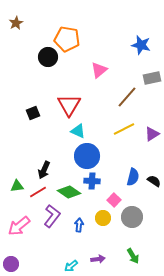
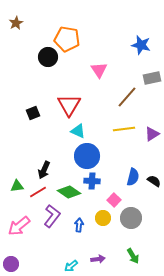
pink triangle: rotated 24 degrees counterclockwise
yellow line: rotated 20 degrees clockwise
gray circle: moved 1 px left, 1 px down
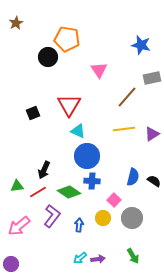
gray circle: moved 1 px right
cyan arrow: moved 9 px right, 8 px up
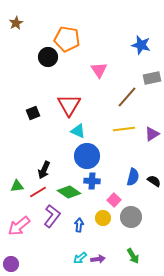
gray circle: moved 1 px left, 1 px up
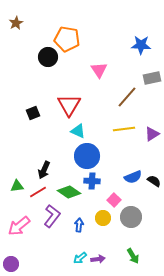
blue star: rotated 12 degrees counterclockwise
blue semicircle: rotated 54 degrees clockwise
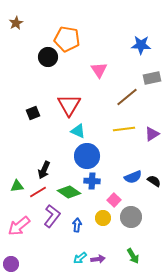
brown line: rotated 10 degrees clockwise
blue arrow: moved 2 px left
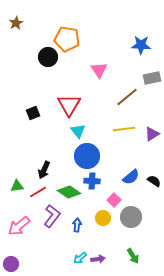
cyan triangle: rotated 28 degrees clockwise
blue semicircle: moved 2 px left; rotated 18 degrees counterclockwise
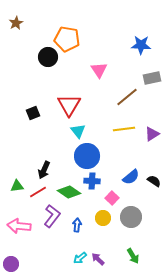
pink square: moved 2 px left, 2 px up
pink arrow: rotated 45 degrees clockwise
purple arrow: rotated 128 degrees counterclockwise
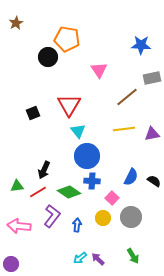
purple triangle: rotated 21 degrees clockwise
blue semicircle: rotated 24 degrees counterclockwise
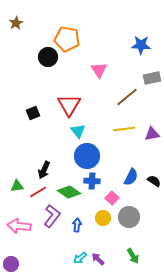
gray circle: moved 2 px left
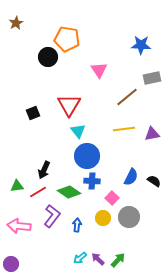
green arrow: moved 15 px left, 4 px down; rotated 105 degrees counterclockwise
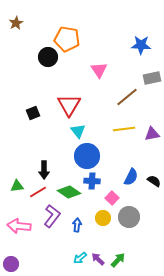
black arrow: rotated 24 degrees counterclockwise
